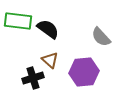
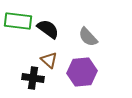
gray semicircle: moved 13 px left
brown triangle: moved 1 px left
purple hexagon: moved 2 px left
black cross: rotated 25 degrees clockwise
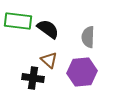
gray semicircle: rotated 45 degrees clockwise
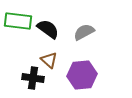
gray semicircle: moved 4 px left, 5 px up; rotated 60 degrees clockwise
purple hexagon: moved 3 px down
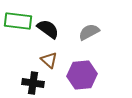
gray semicircle: moved 5 px right
black cross: moved 5 px down
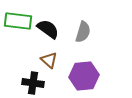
gray semicircle: moved 6 px left; rotated 135 degrees clockwise
purple hexagon: moved 2 px right, 1 px down
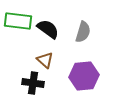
brown triangle: moved 4 px left
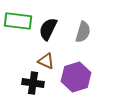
black semicircle: rotated 100 degrees counterclockwise
brown triangle: moved 1 px right, 1 px down; rotated 18 degrees counterclockwise
purple hexagon: moved 8 px left, 1 px down; rotated 12 degrees counterclockwise
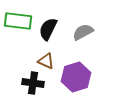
gray semicircle: rotated 135 degrees counterclockwise
